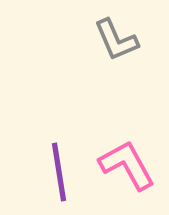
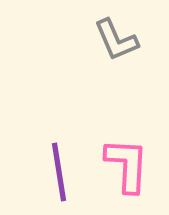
pink L-shape: rotated 32 degrees clockwise
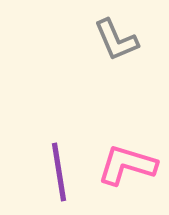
pink L-shape: rotated 76 degrees counterclockwise
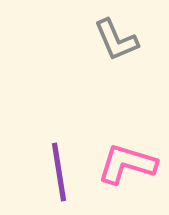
pink L-shape: moved 1 px up
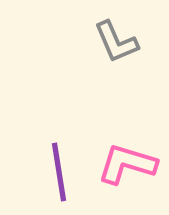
gray L-shape: moved 2 px down
